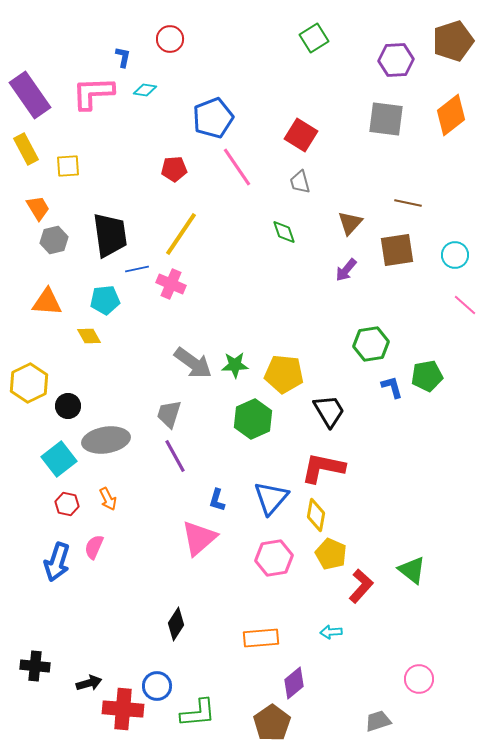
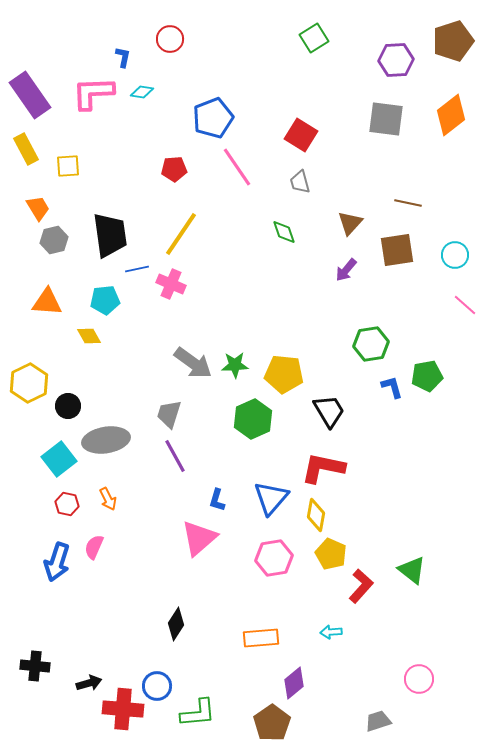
cyan diamond at (145, 90): moved 3 px left, 2 px down
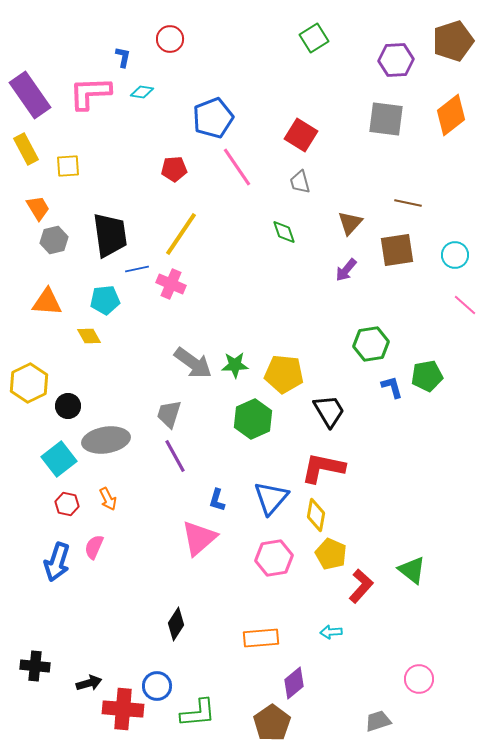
pink L-shape at (93, 93): moved 3 px left
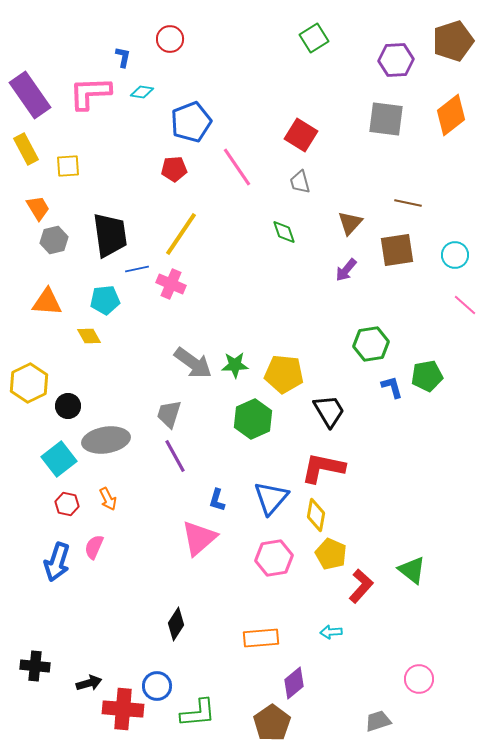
blue pentagon at (213, 118): moved 22 px left, 4 px down
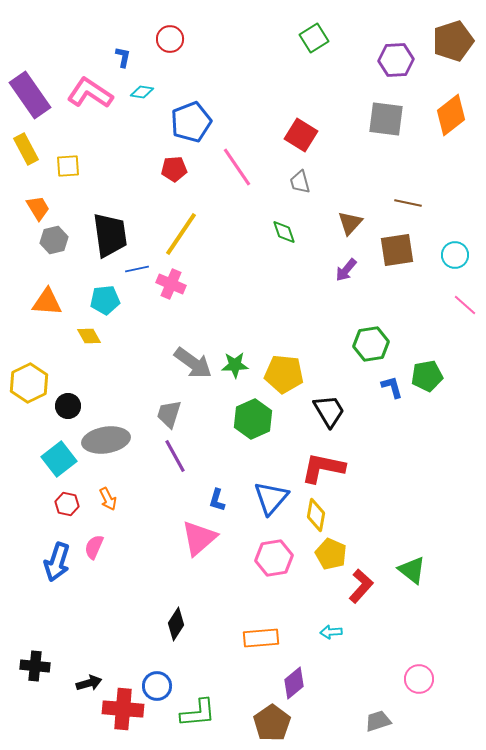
pink L-shape at (90, 93): rotated 36 degrees clockwise
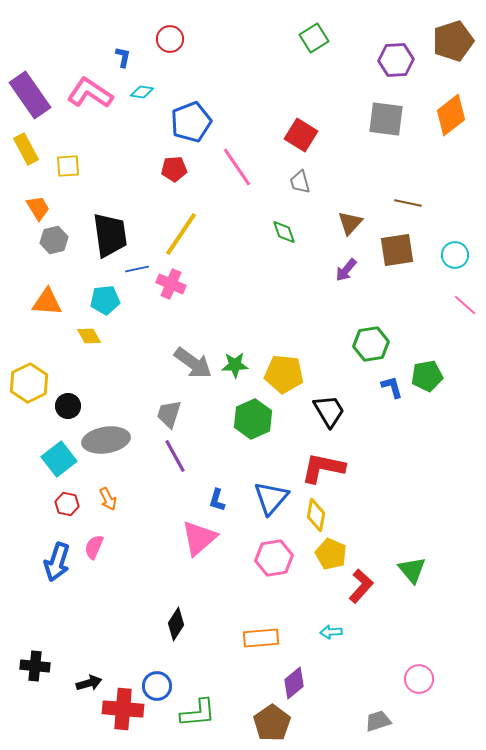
green triangle at (412, 570): rotated 12 degrees clockwise
